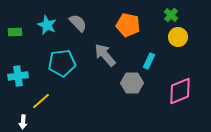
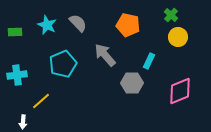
cyan pentagon: moved 1 px right, 1 px down; rotated 16 degrees counterclockwise
cyan cross: moved 1 px left, 1 px up
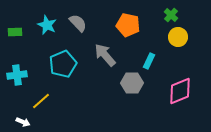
white arrow: rotated 72 degrees counterclockwise
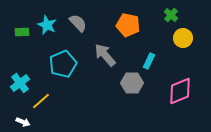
green rectangle: moved 7 px right
yellow circle: moved 5 px right, 1 px down
cyan cross: moved 3 px right, 8 px down; rotated 30 degrees counterclockwise
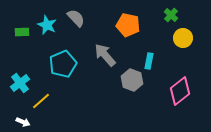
gray semicircle: moved 2 px left, 5 px up
cyan rectangle: rotated 14 degrees counterclockwise
gray hexagon: moved 3 px up; rotated 20 degrees clockwise
pink diamond: rotated 16 degrees counterclockwise
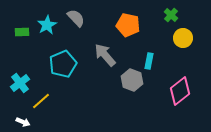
cyan star: rotated 18 degrees clockwise
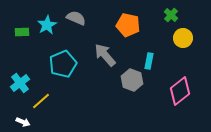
gray semicircle: rotated 24 degrees counterclockwise
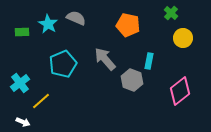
green cross: moved 2 px up
cyan star: moved 1 px right, 1 px up; rotated 12 degrees counterclockwise
gray arrow: moved 4 px down
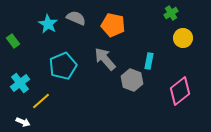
green cross: rotated 16 degrees clockwise
orange pentagon: moved 15 px left
green rectangle: moved 9 px left, 9 px down; rotated 56 degrees clockwise
cyan pentagon: moved 2 px down
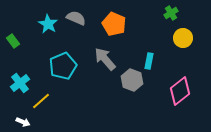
orange pentagon: moved 1 px right, 1 px up; rotated 10 degrees clockwise
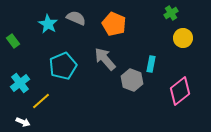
cyan rectangle: moved 2 px right, 3 px down
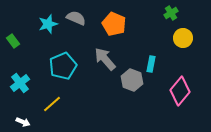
cyan star: rotated 24 degrees clockwise
pink diamond: rotated 12 degrees counterclockwise
yellow line: moved 11 px right, 3 px down
